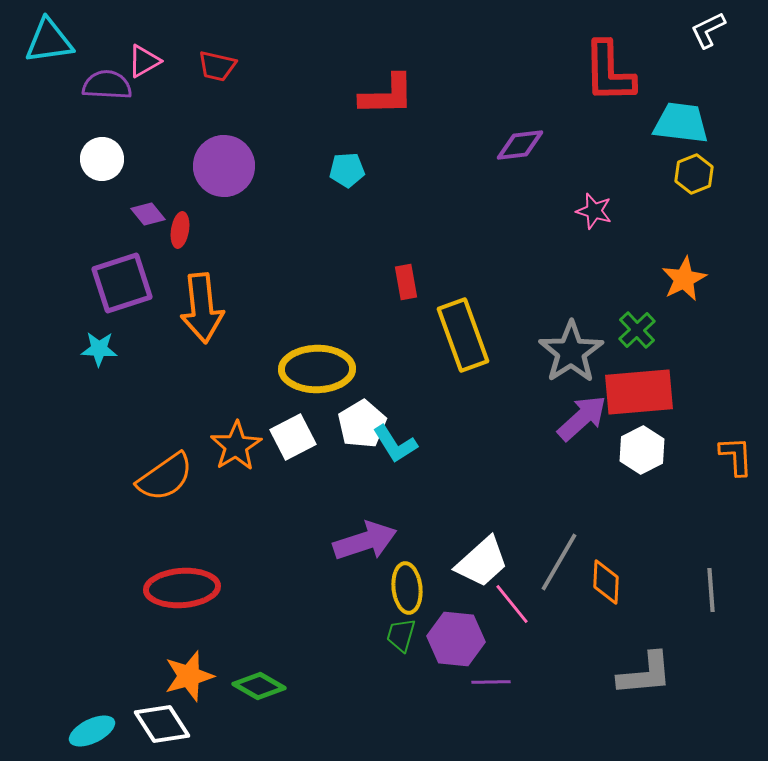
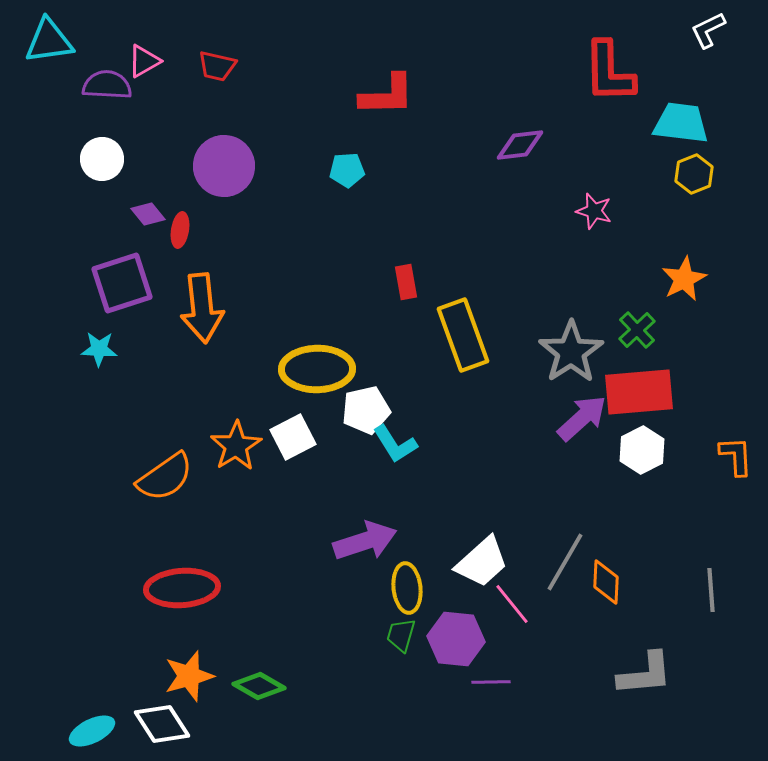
white pentagon at (362, 424): moved 4 px right, 14 px up; rotated 18 degrees clockwise
gray line at (559, 562): moved 6 px right
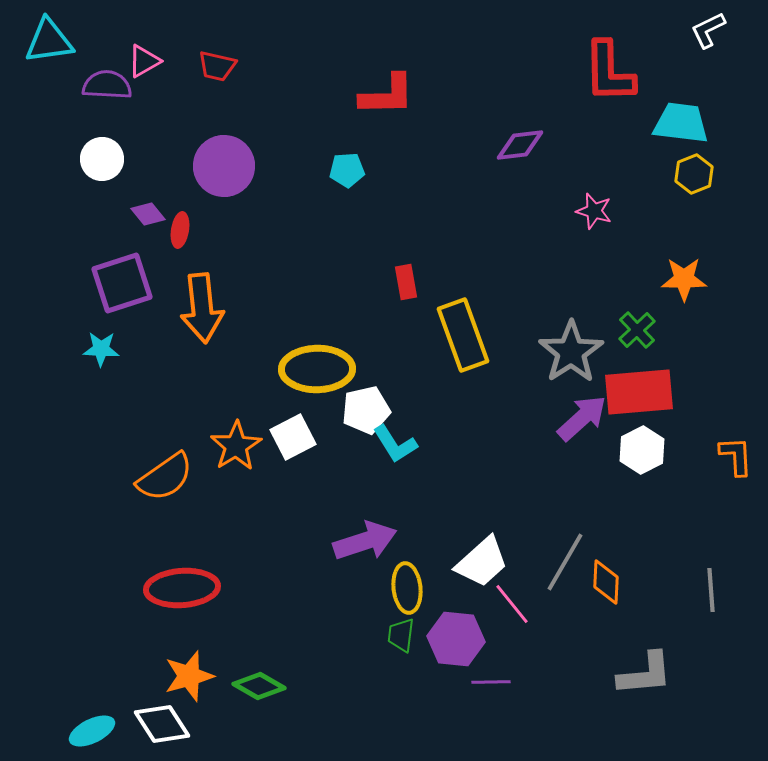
orange star at (684, 279): rotated 27 degrees clockwise
cyan star at (99, 349): moved 2 px right
green trapezoid at (401, 635): rotated 9 degrees counterclockwise
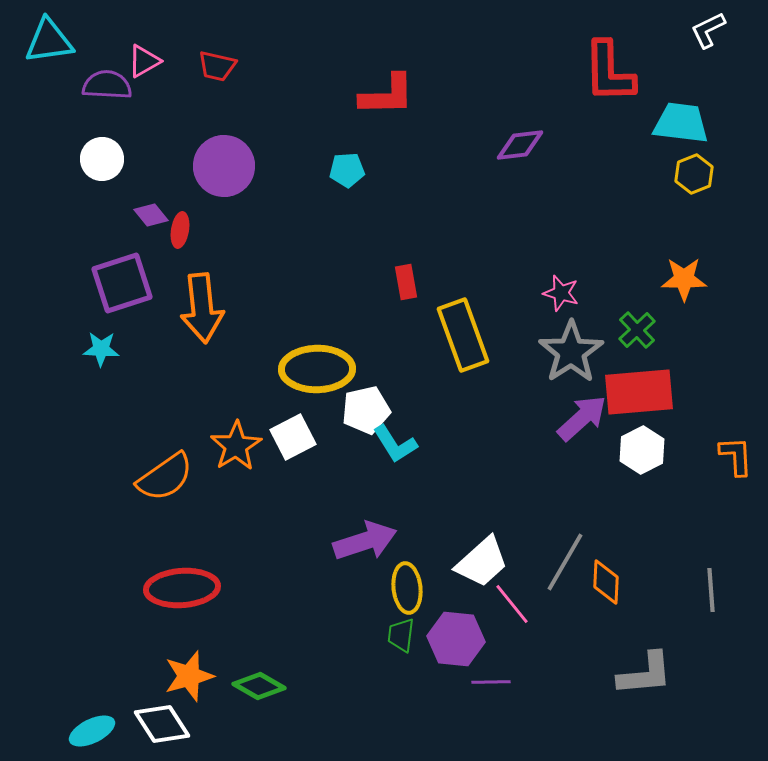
pink star at (594, 211): moved 33 px left, 82 px down
purple diamond at (148, 214): moved 3 px right, 1 px down
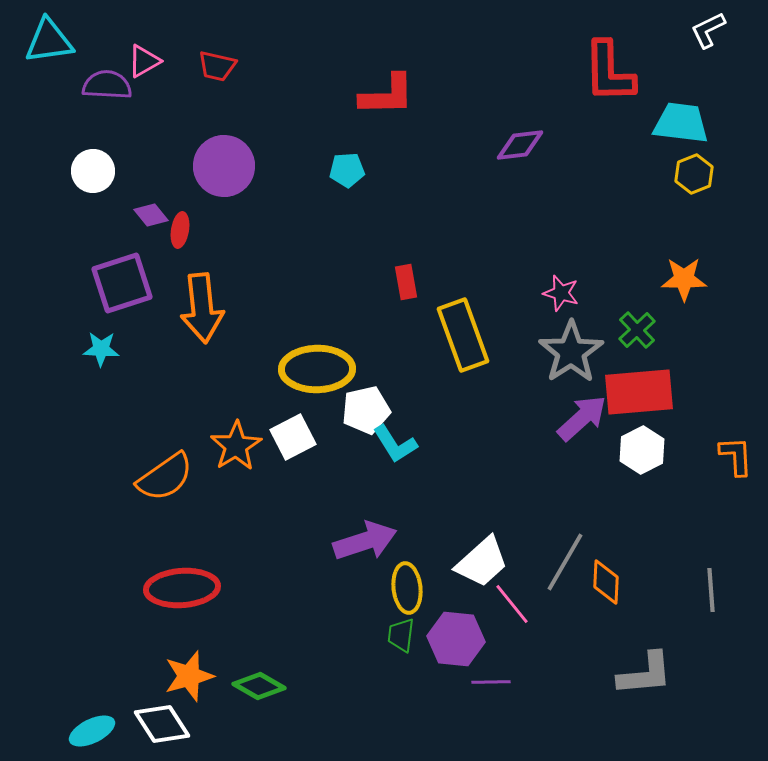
white circle at (102, 159): moved 9 px left, 12 px down
